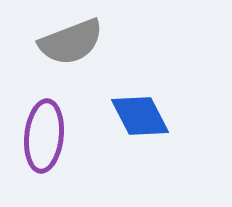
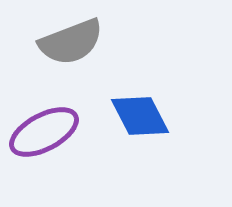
purple ellipse: moved 4 px up; rotated 56 degrees clockwise
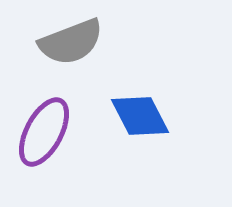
purple ellipse: rotated 34 degrees counterclockwise
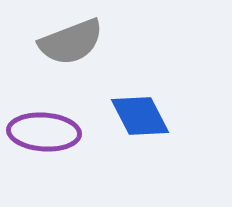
purple ellipse: rotated 66 degrees clockwise
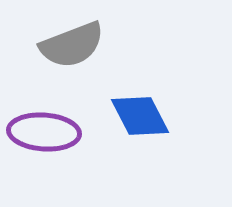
gray semicircle: moved 1 px right, 3 px down
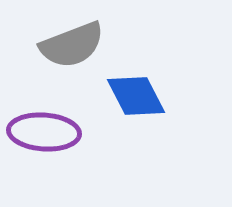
blue diamond: moved 4 px left, 20 px up
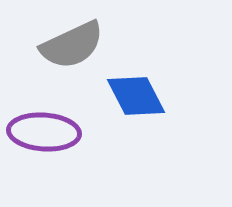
gray semicircle: rotated 4 degrees counterclockwise
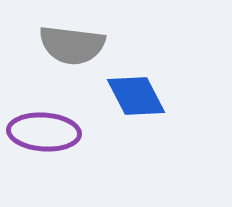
gray semicircle: rotated 32 degrees clockwise
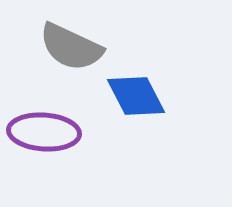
gray semicircle: moved 1 px left, 2 px down; rotated 18 degrees clockwise
